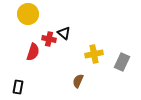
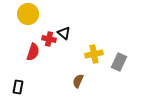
gray rectangle: moved 3 px left
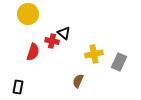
red cross: moved 3 px right, 2 px down
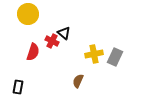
red cross: rotated 16 degrees clockwise
gray rectangle: moved 4 px left, 5 px up
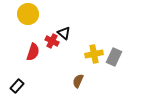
gray rectangle: moved 1 px left
black rectangle: moved 1 px left, 1 px up; rotated 32 degrees clockwise
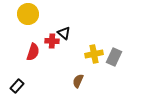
red cross: rotated 24 degrees counterclockwise
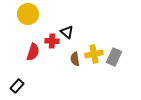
black triangle: moved 3 px right, 1 px up
brown semicircle: moved 3 px left, 22 px up; rotated 32 degrees counterclockwise
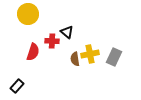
yellow cross: moved 4 px left
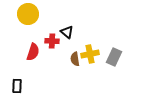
black rectangle: rotated 40 degrees counterclockwise
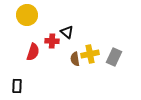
yellow circle: moved 1 px left, 1 px down
